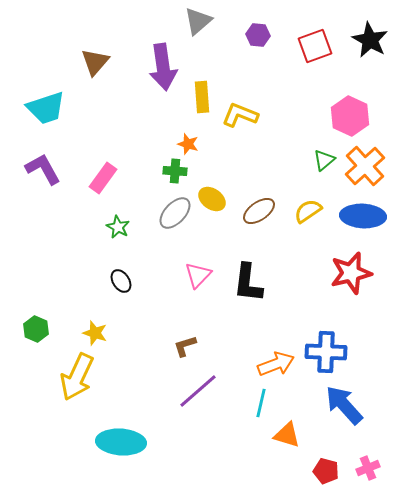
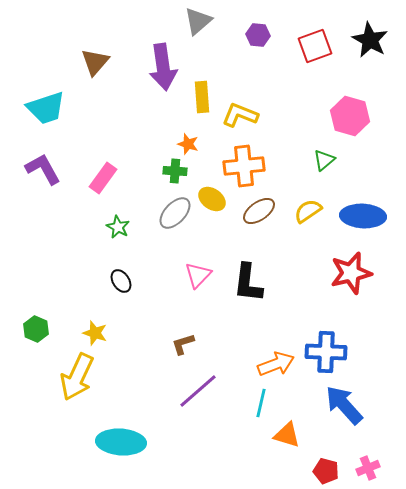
pink hexagon: rotated 9 degrees counterclockwise
orange cross: moved 121 px left; rotated 36 degrees clockwise
brown L-shape: moved 2 px left, 2 px up
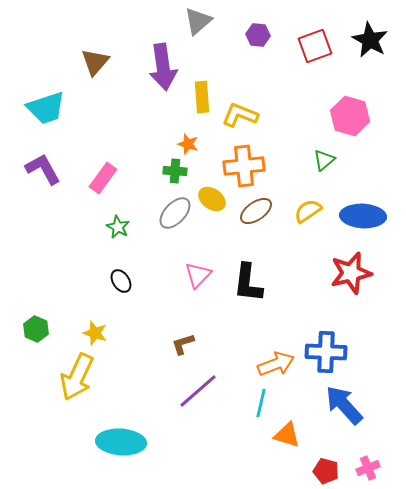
brown ellipse: moved 3 px left
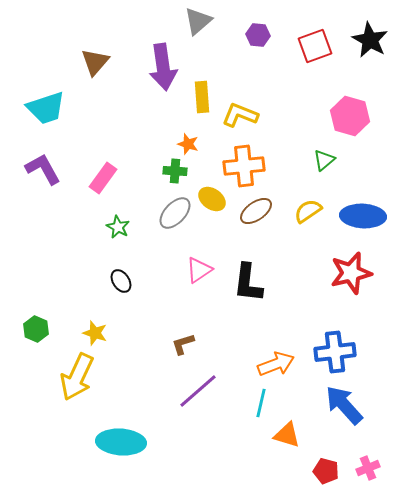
pink triangle: moved 1 px right, 5 px up; rotated 12 degrees clockwise
blue cross: moved 9 px right; rotated 9 degrees counterclockwise
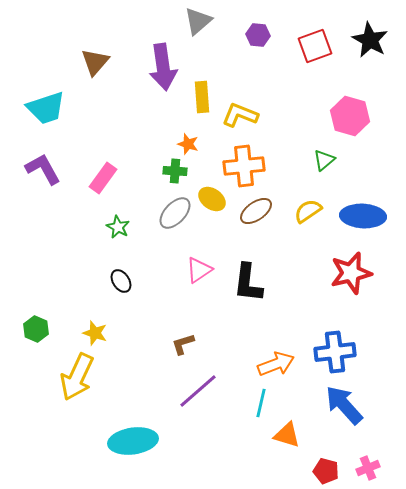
cyan ellipse: moved 12 px right, 1 px up; rotated 12 degrees counterclockwise
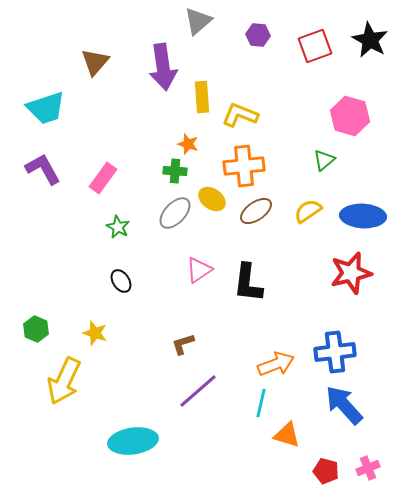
yellow arrow: moved 13 px left, 4 px down
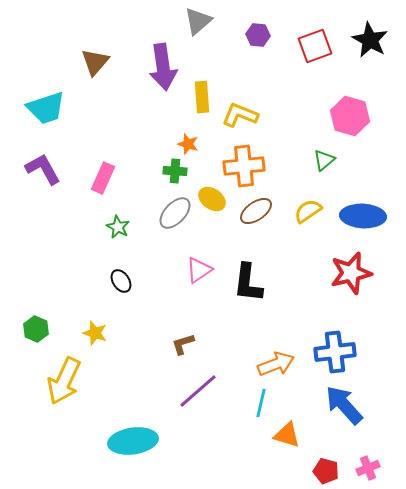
pink rectangle: rotated 12 degrees counterclockwise
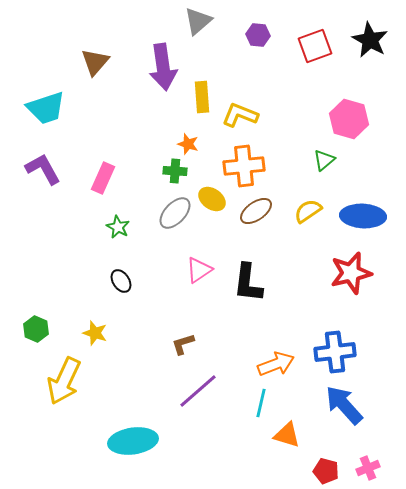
pink hexagon: moved 1 px left, 3 px down
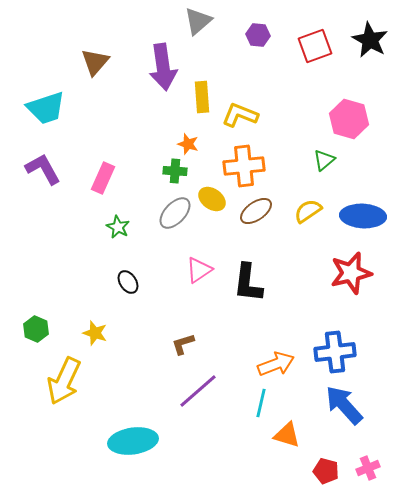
black ellipse: moved 7 px right, 1 px down
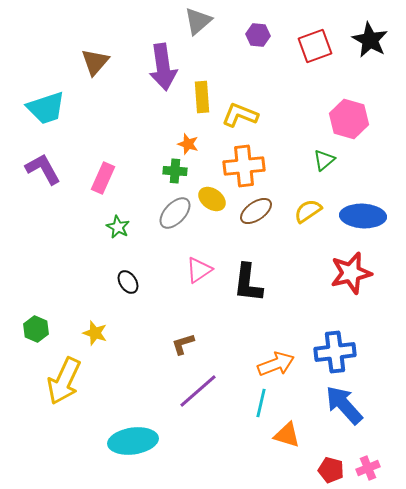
red pentagon: moved 5 px right, 1 px up
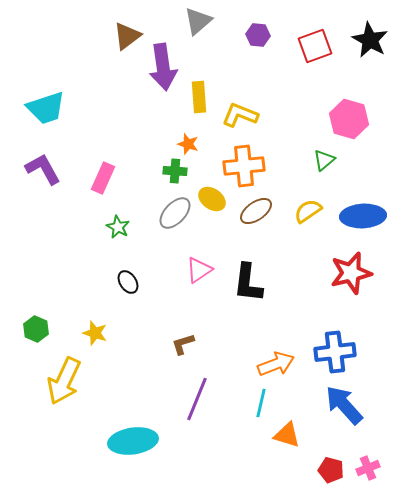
brown triangle: moved 32 px right, 26 px up; rotated 12 degrees clockwise
yellow rectangle: moved 3 px left
blue ellipse: rotated 6 degrees counterclockwise
purple line: moved 1 px left, 8 px down; rotated 27 degrees counterclockwise
